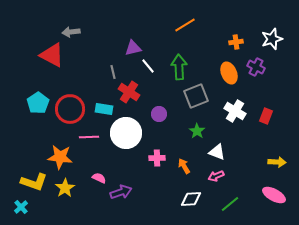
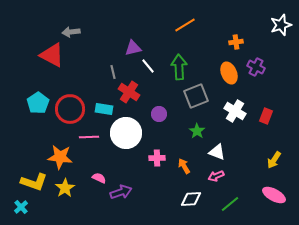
white star: moved 9 px right, 14 px up
yellow arrow: moved 3 px left, 2 px up; rotated 120 degrees clockwise
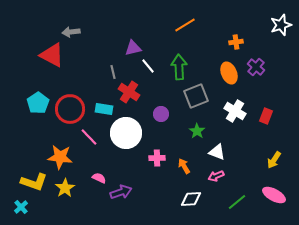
purple cross: rotated 12 degrees clockwise
purple circle: moved 2 px right
pink line: rotated 48 degrees clockwise
green line: moved 7 px right, 2 px up
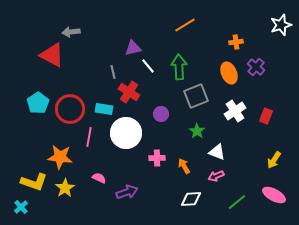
white cross: rotated 25 degrees clockwise
pink line: rotated 54 degrees clockwise
purple arrow: moved 6 px right
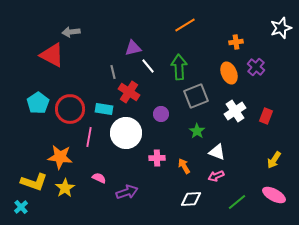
white star: moved 3 px down
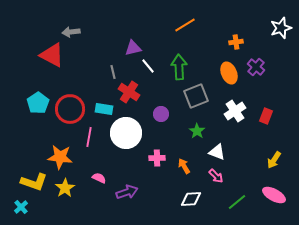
pink arrow: rotated 112 degrees counterclockwise
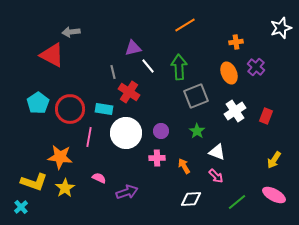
purple circle: moved 17 px down
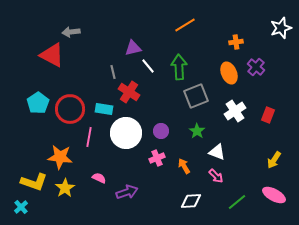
red rectangle: moved 2 px right, 1 px up
pink cross: rotated 21 degrees counterclockwise
white diamond: moved 2 px down
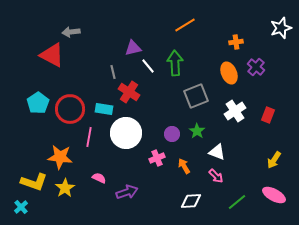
green arrow: moved 4 px left, 4 px up
purple circle: moved 11 px right, 3 px down
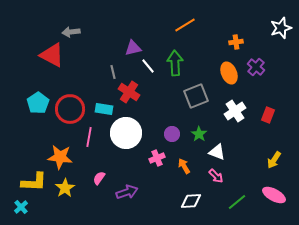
green star: moved 2 px right, 3 px down
pink semicircle: rotated 80 degrees counterclockwise
yellow L-shape: rotated 16 degrees counterclockwise
